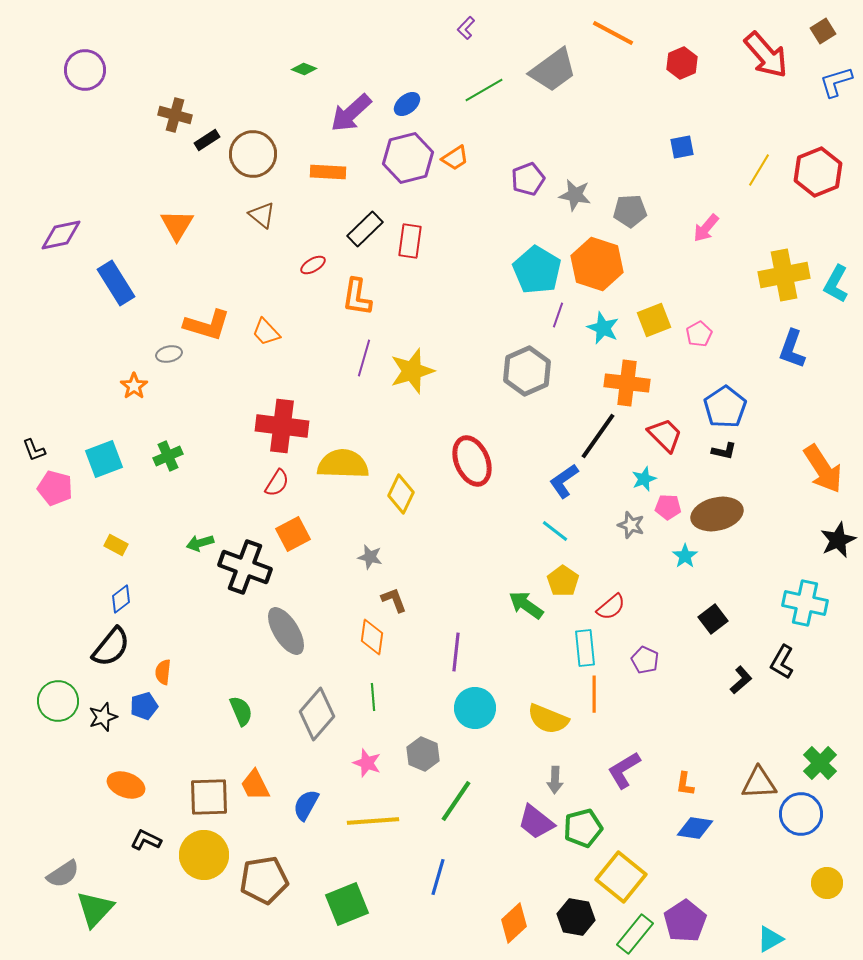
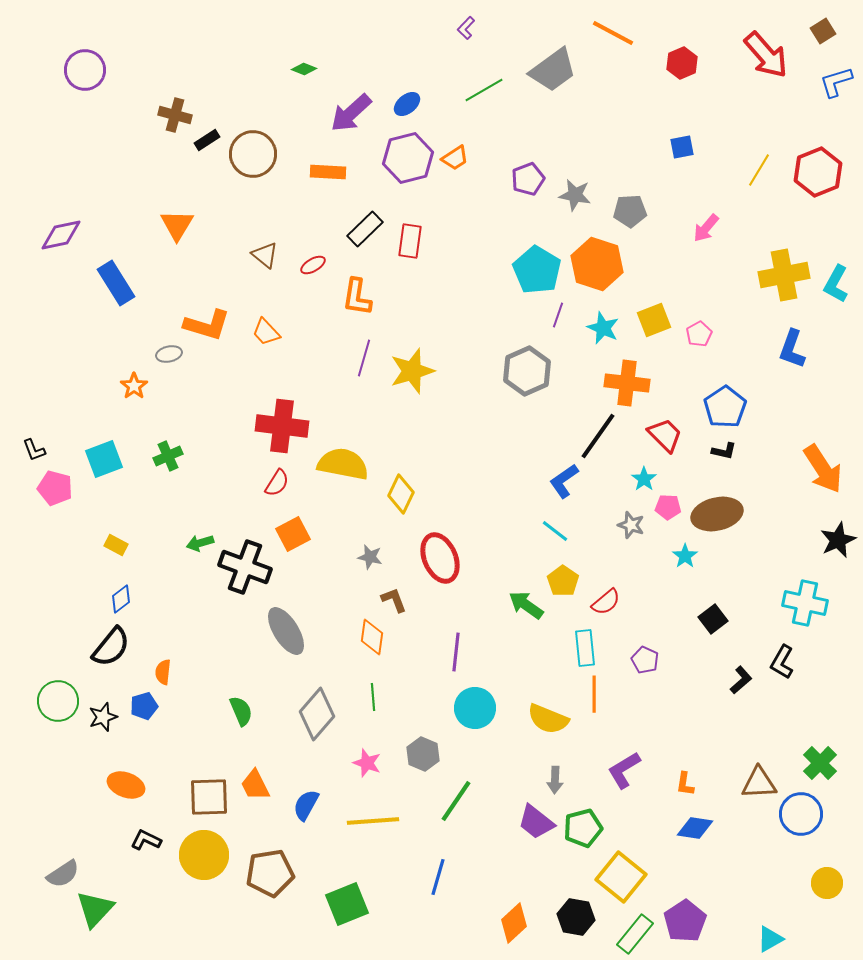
brown triangle at (262, 215): moved 3 px right, 40 px down
red ellipse at (472, 461): moved 32 px left, 97 px down
yellow semicircle at (343, 464): rotated 9 degrees clockwise
cyan star at (644, 479): rotated 15 degrees counterclockwise
red semicircle at (611, 607): moved 5 px left, 5 px up
brown pentagon at (264, 880): moved 6 px right, 7 px up
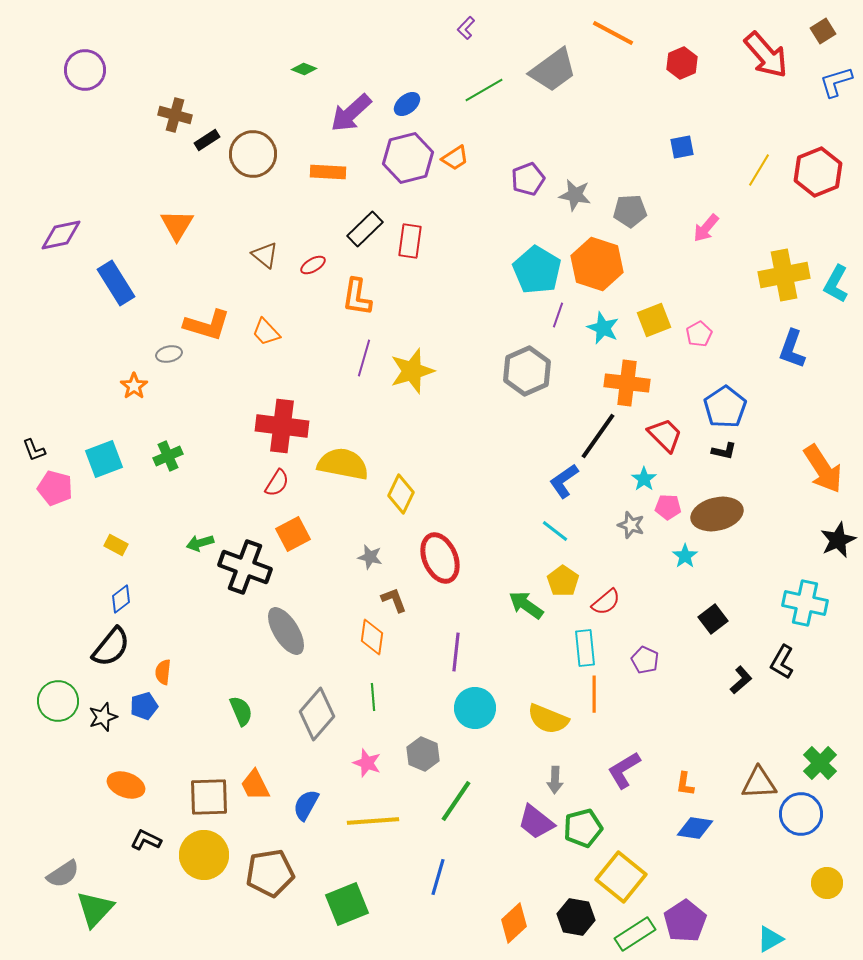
green rectangle at (635, 934): rotated 18 degrees clockwise
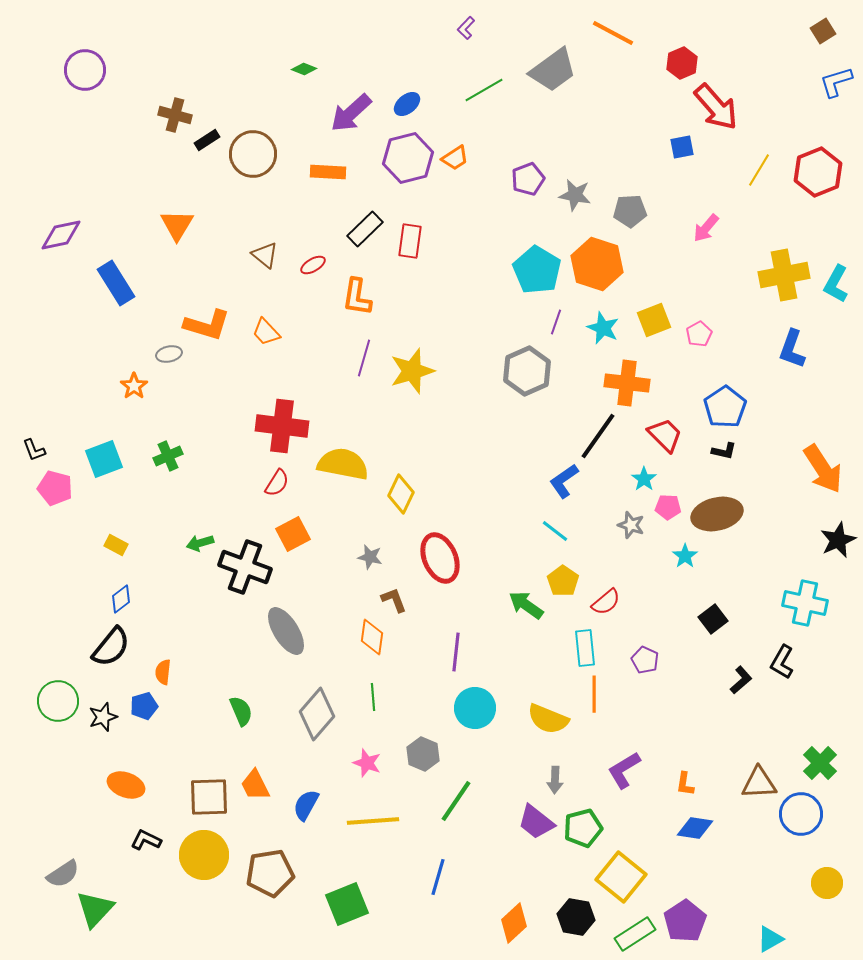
red arrow at (766, 55): moved 50 px left, 52 px down
purple line at (558, 315): moved 2 px left, 7 px down
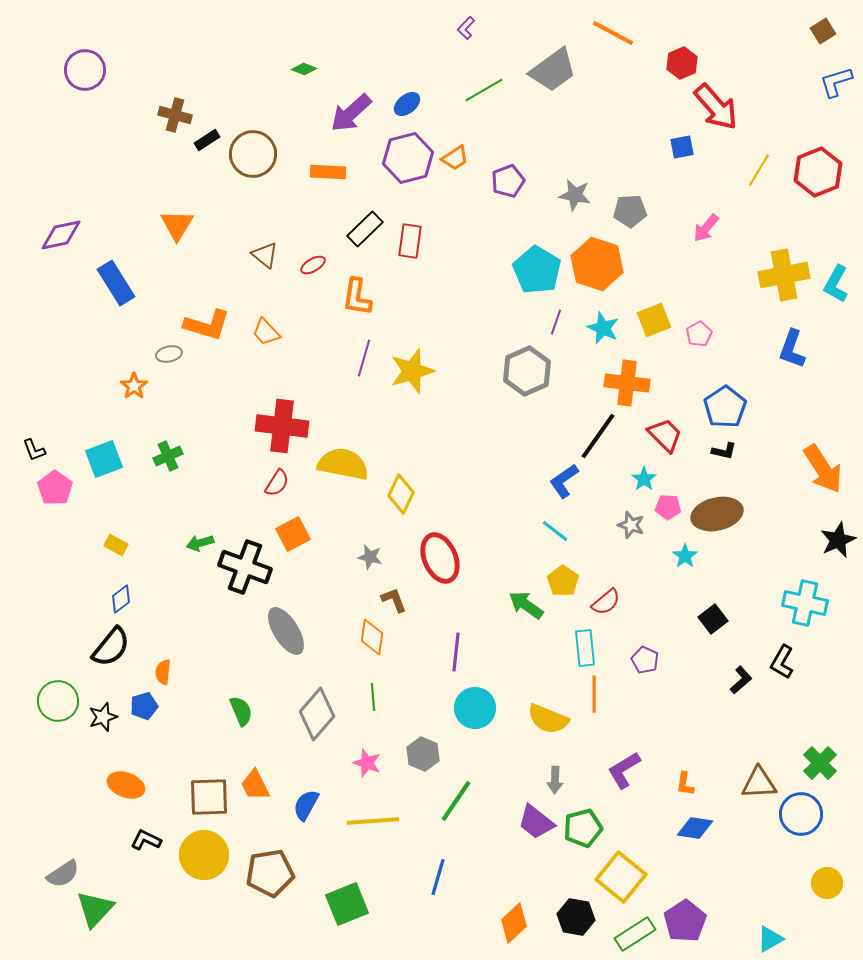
purple pentagon at (528, 179): moved 20 px left, 2 px down
pink pentagon at (55, 488): rotated 20 degrees clockwise
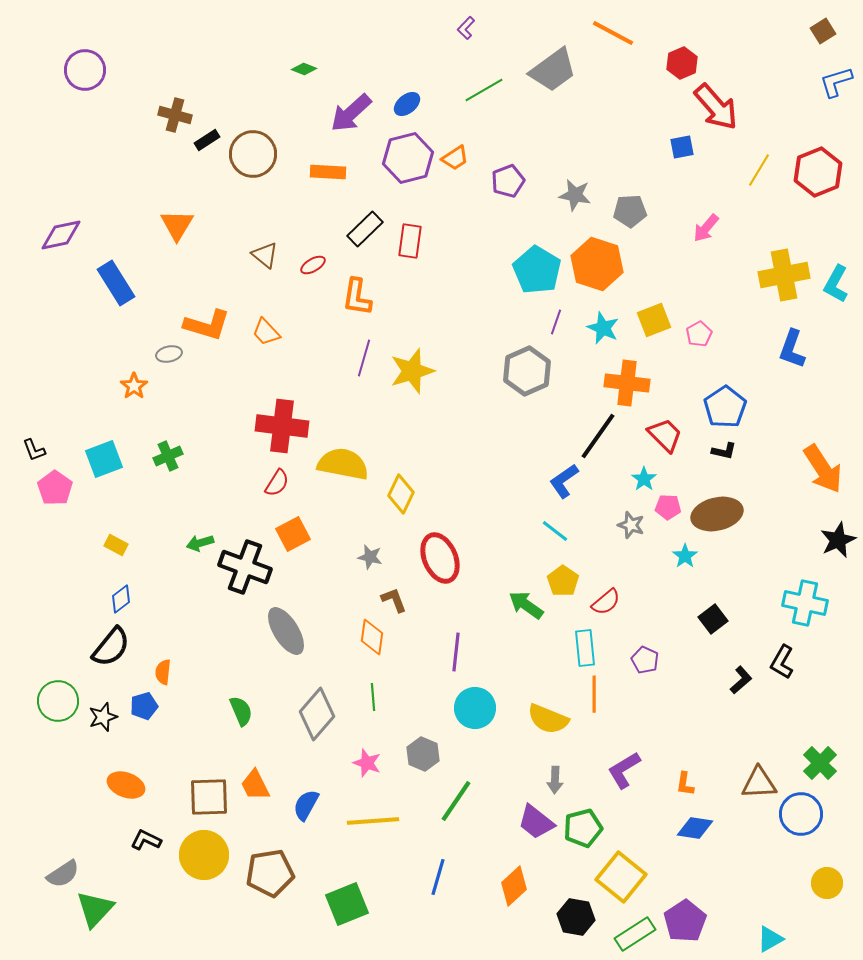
orange diamond at (514, 923): moved 37 px up
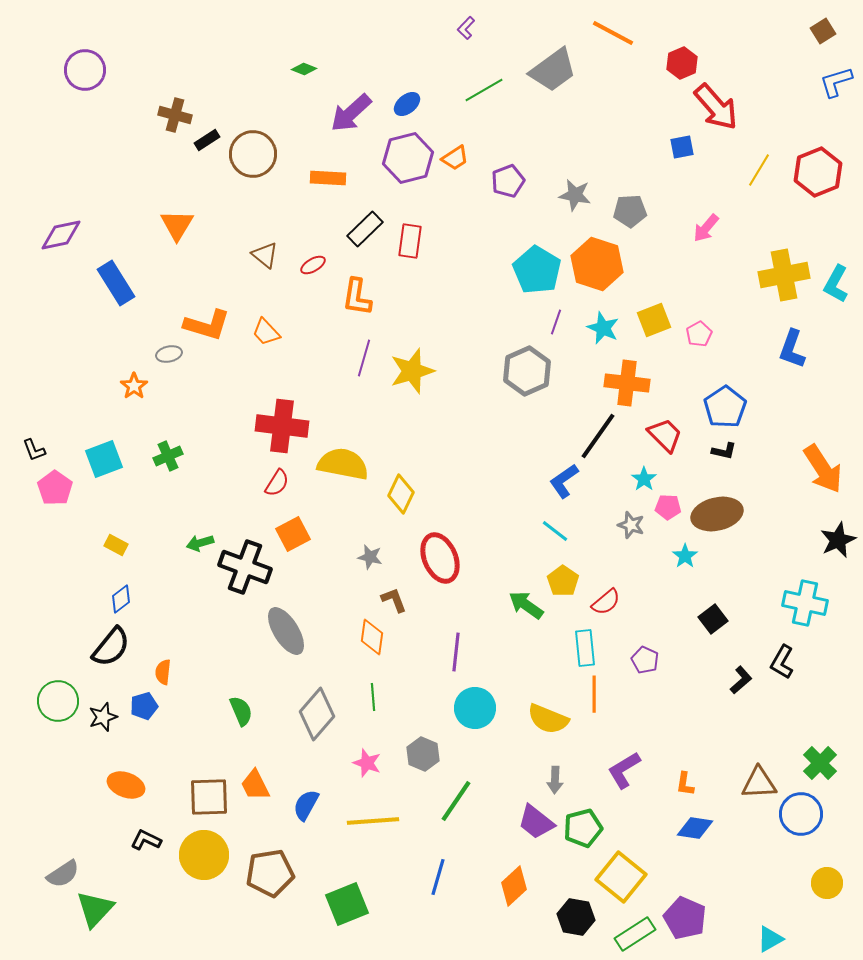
orange rectangle at (328, 172): moved 6 px down
purple pentagon at (685, 921): moved 3 px up; rotated 15 degrees counterclockwise
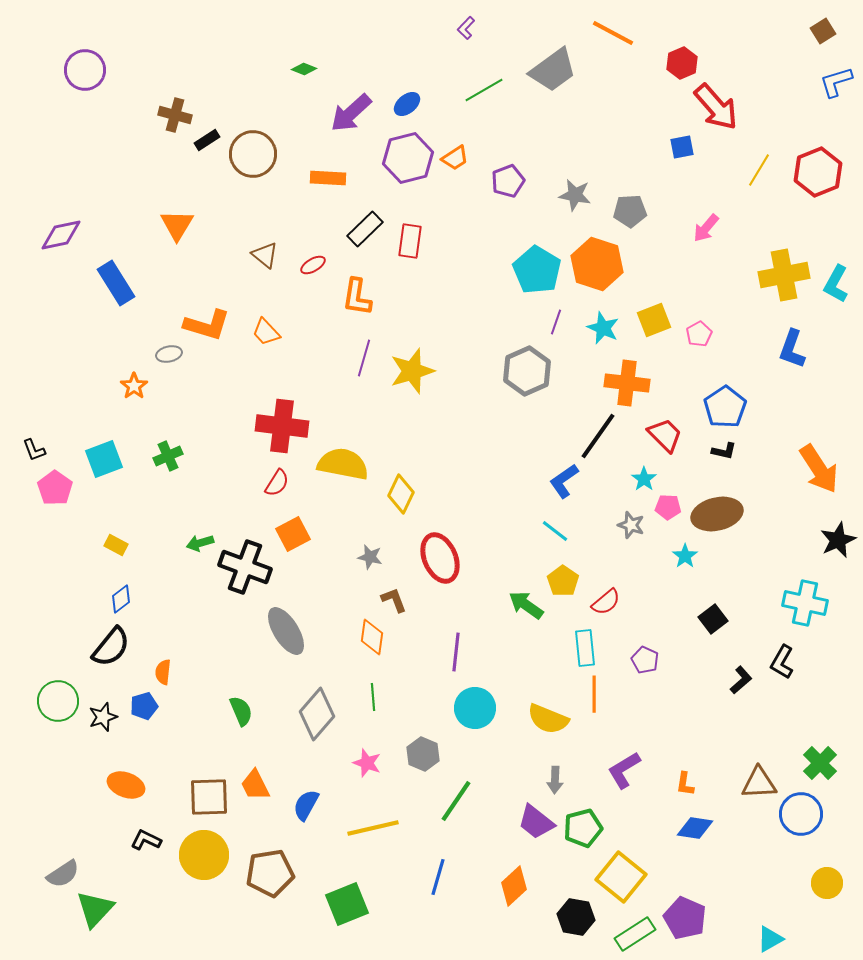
orange arrow at (823, 469): moved 4 px left
yellow line at (373, 821): moved 7 px down; rotated 9 degrees counterclockwise
